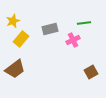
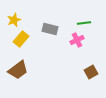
yellow star: moved 1 px right, 1 px up
gray rectangle: rotated 28 degrees clockwise
pink cross: moved 4 px right
brown trapezoid: moved 3 px right, 1 px down
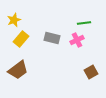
gray rectangle: moved 2 px right, 9 px down
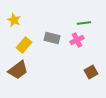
yellow star: rotated 24 degrees counterclockwise
yellow rectangle: moved 3 px right, 6 px down
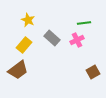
yellow star: moved 14 px right
gray rectangle: rotated 28 degrees clockwise
brown square: moved 2 px right
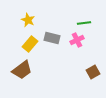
gray rectangle: rotated 28 degrees counterclockwise
yellow rectangle: moved 6 px right, 1 px up
brown trapezoid: moved 4 px right
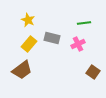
pink cross: moved 1 px right, 4 px down
yellow rectangle: moved 1 px left
brown square: rotated 24 degrees counterclockwise
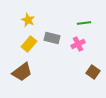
brown trapezoid: moved 2 px down
